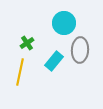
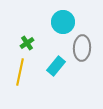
cyan circle: moved 1 px left, 1 px up
gray ellipse: moved 2 px right, 2 px up
cyan rectangle: moved 2 px right, 5 px down
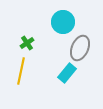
gray ellipse: moved 2 px left; rotated 20 degrees clockwise
cyan rectangle: moved 11 px right, 7 px down
yellow line: moved 1 px right, 1 px up
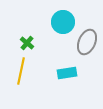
green cross: rotated 16 degrees counterclockwise
gray ellipse: moved 7 px right, 6 px up
cyan rectangle: rotated 42 degrees clockwise
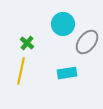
cyan circle: moved 2 px down
gray ellipse: rotated 15 degrees clockwise
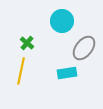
cyan circle: moved 1 px left, 3 px up
gray ellipse: moved 3 px left, 6 px down
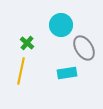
cyan circle: moved 1 px left, 4 px down
gray ellipse: rotated 70 degrees counterclockwise
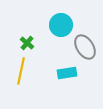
gray ellipse: moved 1 px right, 1 px up
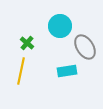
cyan circle: moved 1 px left, 1 px down
cyan rectangle: moved 2 px up
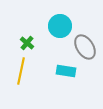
cyan rectangle: moved 1 px left; rotated 18 degrees clockwise
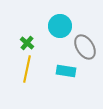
yellow line: moved 6 px right, 2 px up
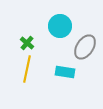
gray ellipse: rotated 65 degrees clockwise
cyan rectangle: moved 1 px left, 1 px down
